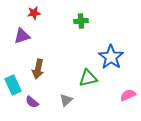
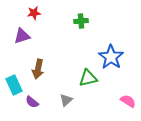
cyan rectangle: moved 1 px right
pink semicircle: moved 6 px down; rotated 56 degrees clockwise
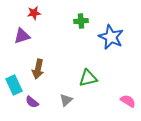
blue star: moved 20 px up; rotated 10 degrees counterclockwise
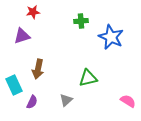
red star: moved 1 px left, 1 px up
purple semicircle: rotated 104 degrees counterclockwise
